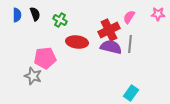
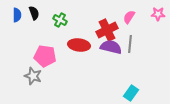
black semicircle: moved 1 px left, 1 px up
red cross: moved 2 px left
red ellipse: moved 2 px right, 3 px down
pink pentagon: moved 2 px up; rotated 15 degrees clockwise
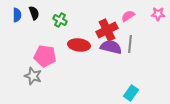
pink semicircle: moved 1 px left, 1 px up; rotated 24 degrees clockwise
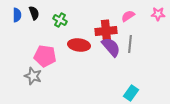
red cross: moved 1 px left, 1 px down; rotated 20 degrees clockwise
purple semicircle: rotated 35 degrees clockwise
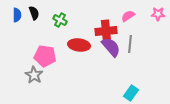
gray star: moved 1 px right, 1 px up; rotated 12 degrees clockwise
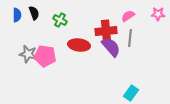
gray line: moved 6 px up
gray star: moved 6 px left, 21 px up; rotated 18 degrees counterclockwise
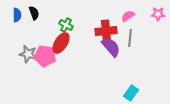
green cross: moved 6 px right, 5 px down
red ellipse: moved 18 px left, 2 px up; rotated 65 degrees counterclockwise
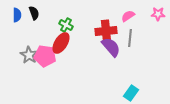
gray star: moved 1 px right, 1 px down; rotated 18 degrees clockwise
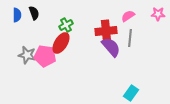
green cross: rotated 32 degrees clockwise
gray star: moved 2 px left; rotated 18 degrees counterclockwise
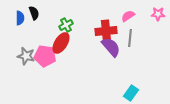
blue semicircle: moved 3 px right, 3 px down
gray star: moved 1 px left, 1 px down
